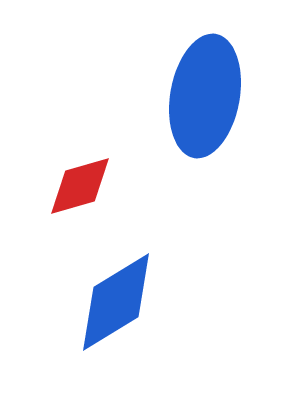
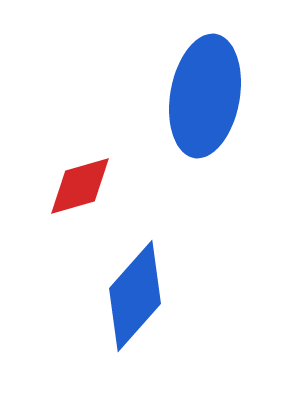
blue diamond: moved 19 px right, 6 px up; rotated 17 degrees counterclockwise
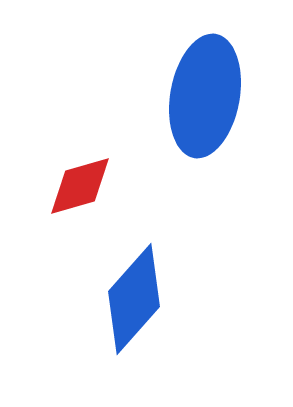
blue diamond: moved 1 px left, 3 px down
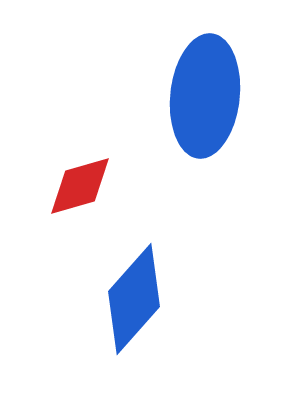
blue ellipse: rotated 4 degrees counterclockwise
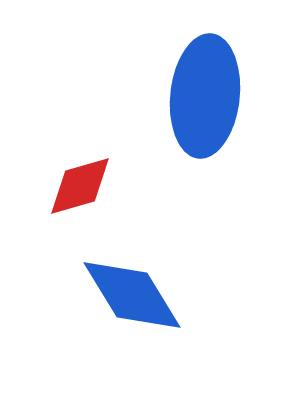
blue diamond: moved 2 px left, 4 px up; rotated 73 degrees counterclockwise
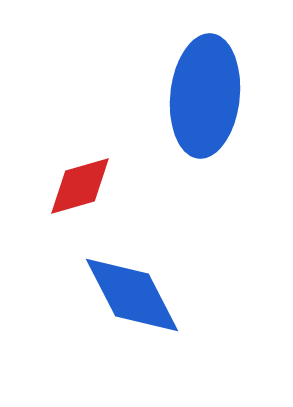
blue diamond: rotated 4 degrees clockwise
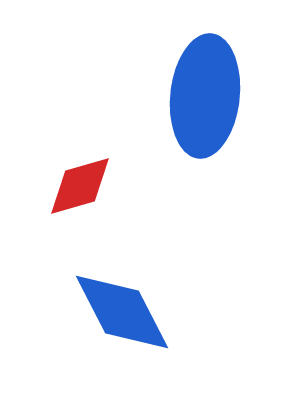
blue diamond: moved 10 px left, 17 px down
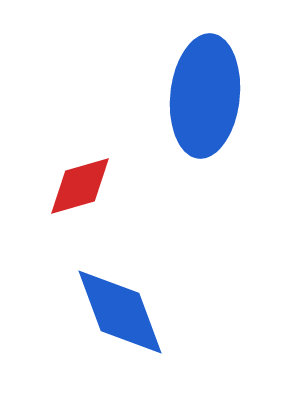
blue diamond: moved 2 px left; rotated 7 degrees clockwise
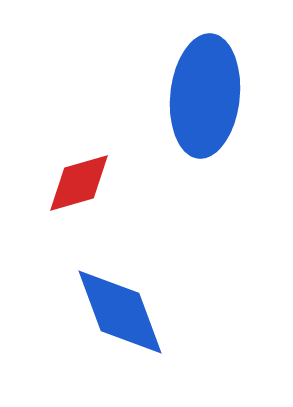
red diamond: moved 1 px left, 3 px up
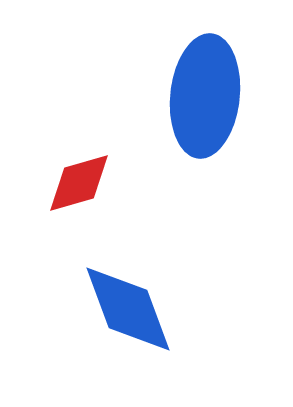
blue diamond: moved 8 px right, 3 px up
